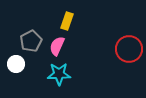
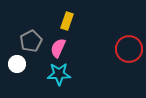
pink semicircle: moved 1 px right, 2 px down
white circle: moved 1 px right
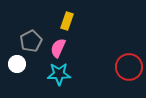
red circle: moved 18 px down
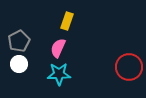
gray pentagon: moved 12 px left
white circle: moved 2 px right
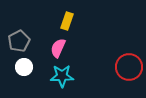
white circle: moved 5 px right, 3 px down
cyan star: moved 3 px right, 2 px down
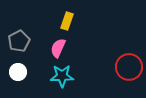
white circle: moved 6 px left, 5 px down
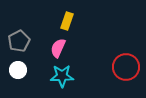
red circle: moved 3 px left
white circle: moved 2 px up
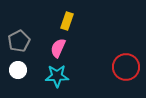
cyan star: moved 5 px left
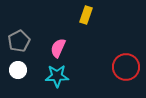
yellow rectangle: moved 19 px right, 6 px up
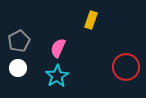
yellow rectangle: moved 5 px right, 5 px down
white circle: moved 2 px up
cyan star: rotated 30 degrees counterclockwise
